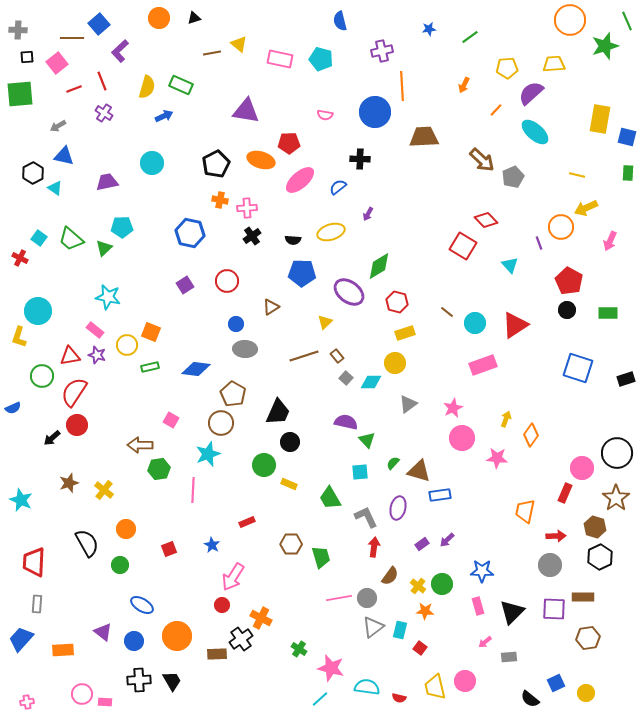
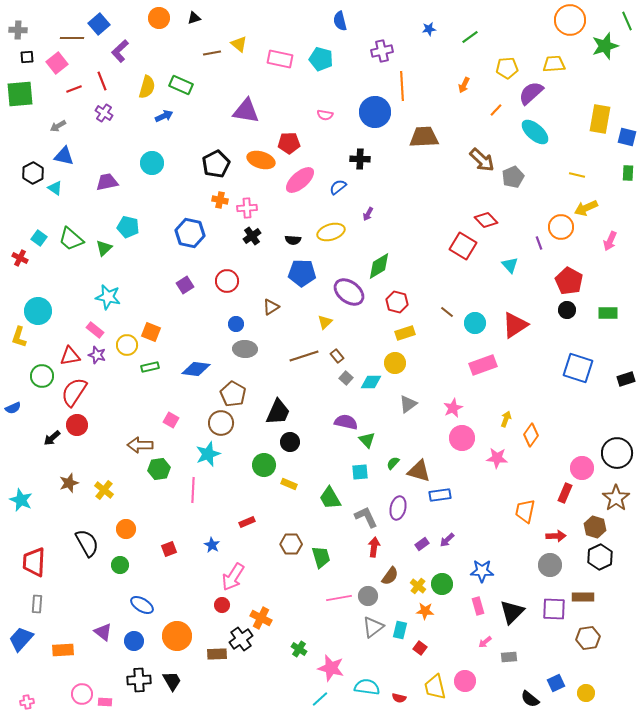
cyan pentagon at (122, 227): moved 6 px right; rotated 15 degrees clockwise
gray circle at (367, 598): moved 1 px right, 2 px up
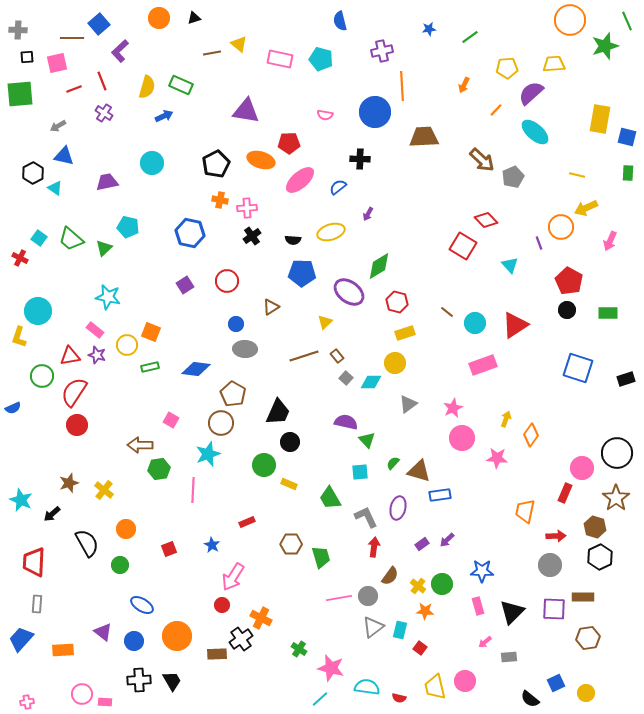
pink square at (57, 63): rotated 25 degrees clockwise
black arrow at (52, 438): moved 76 px down
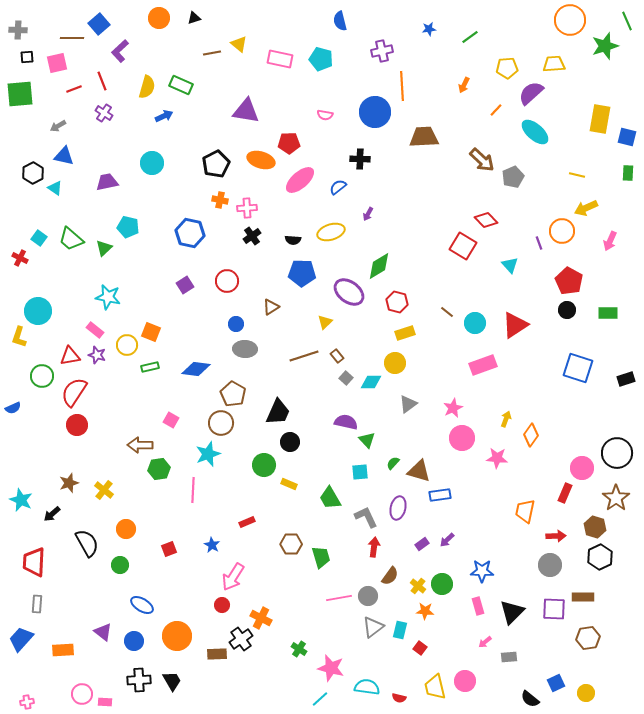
orange circle at (561, 227): moved 1 px right, 4 px down
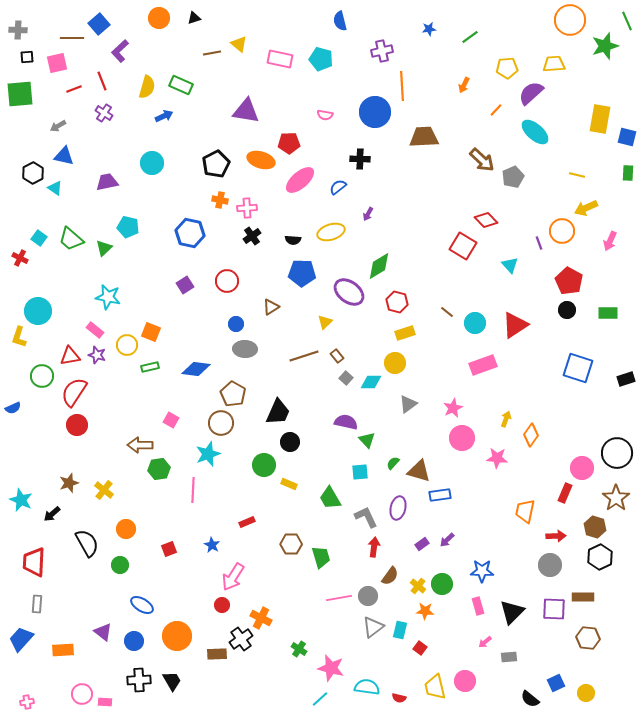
brown hexagon at (588, 638): rotated 15 degrees clockwise
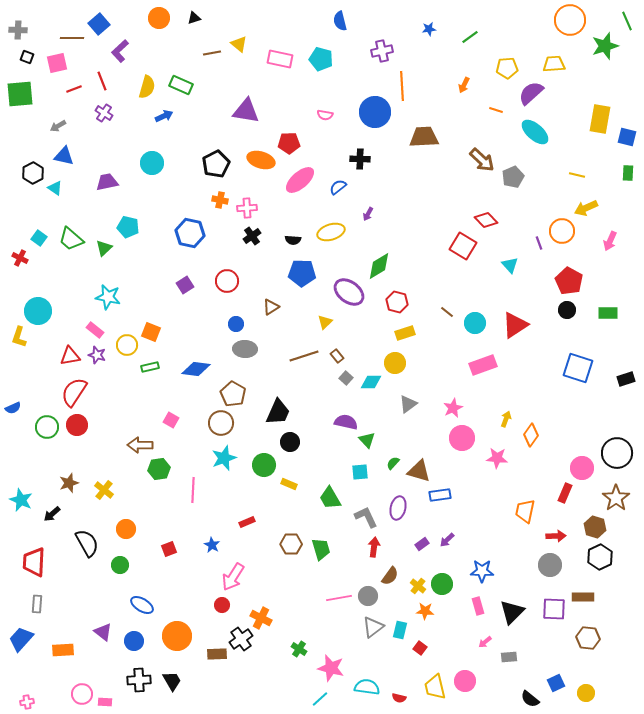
black square at (27, 57): rotated 24 degrees clockwise
orange line at (496, 110): rotated 64 degrees clockwise
green circle at (42, 376): moved 5 px right, 51 px down
cyan star at (208, 454): moved 16 px right, 4 px down
green trapezoid at (321, 557): moved 8 px up
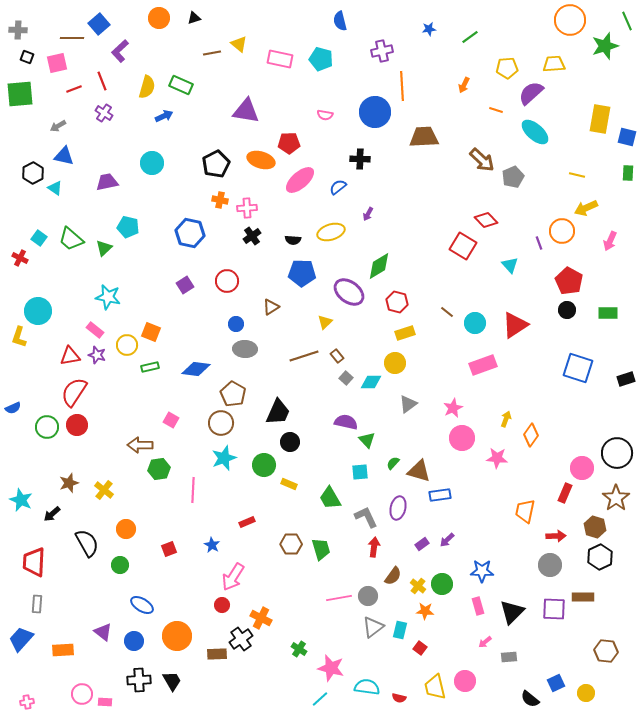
brown semicircle at (390, 576): moved 3 px right
brown hexagon at (588, 638): moved 18 px right, 13 px down
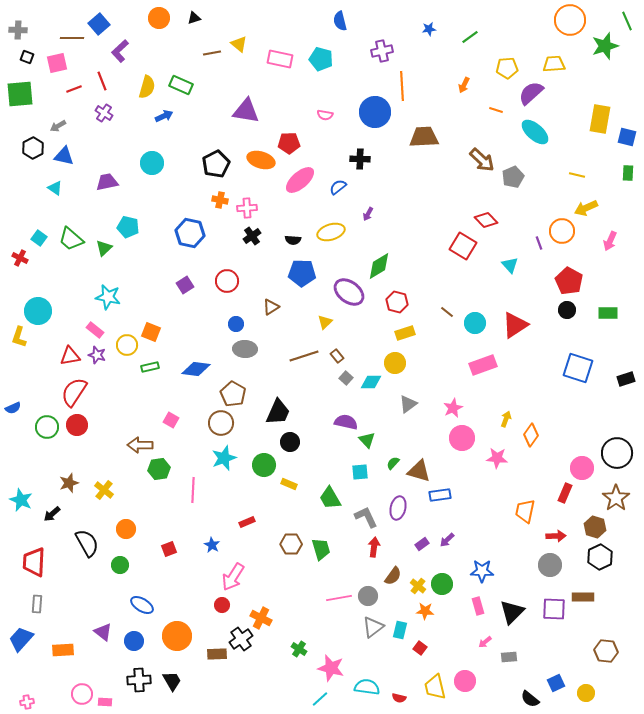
black hexagon at (33, 173): moved 25 px up
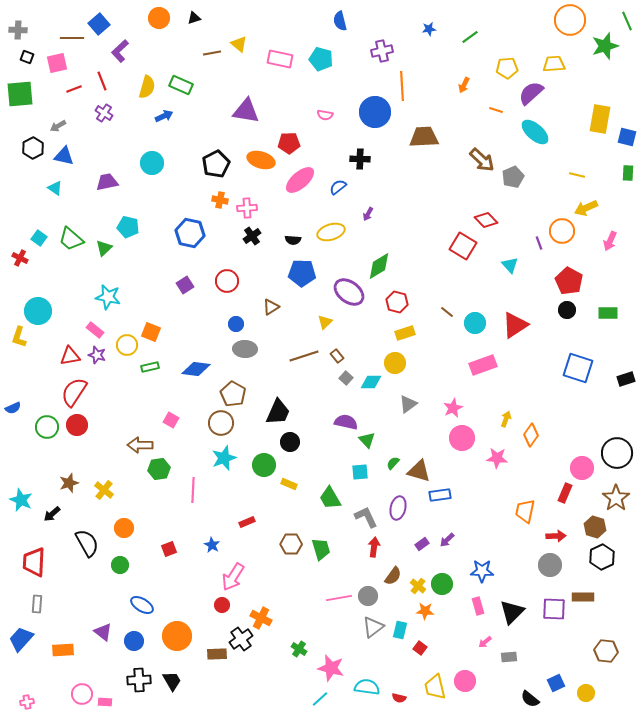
orange circle at (126, 529): moved 2 px left, 1 px up
black hexagon at (600, 557): moved 2 px right
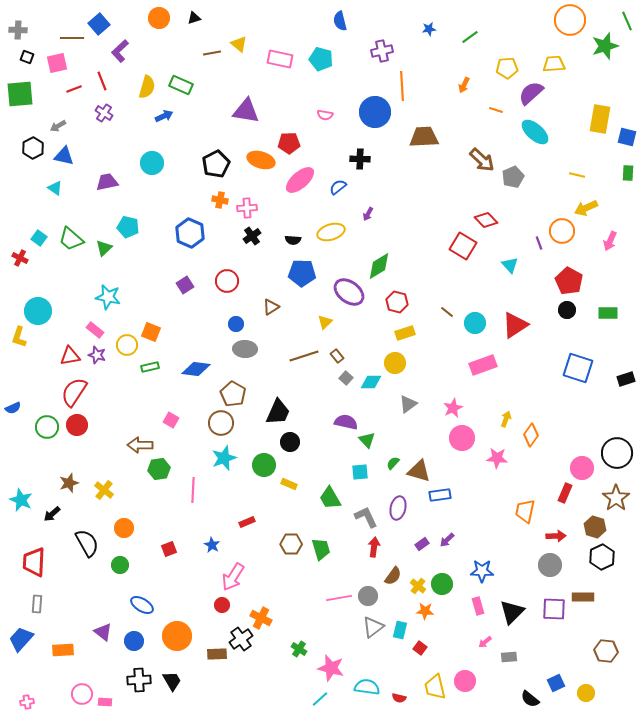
blue hexagon at (190, 233): rotated 12 degrees clockwise
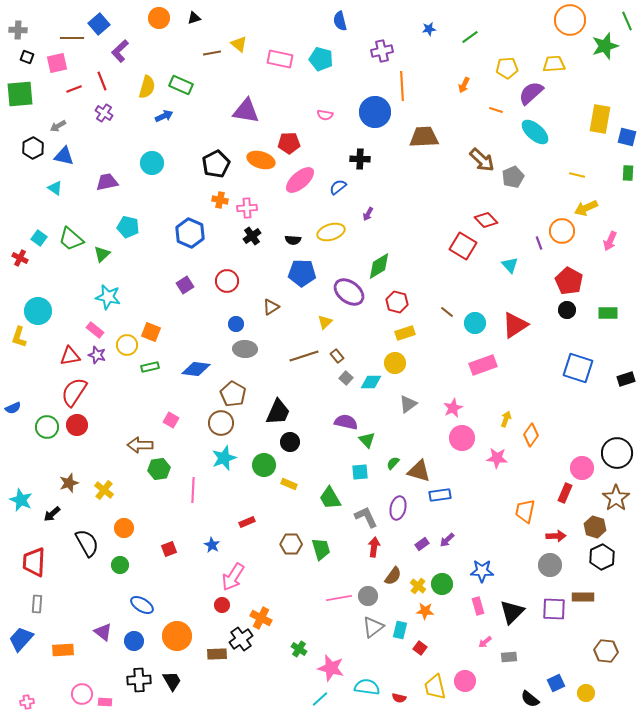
green triangle at (104, 248): moved 2 px left, 6 px down
